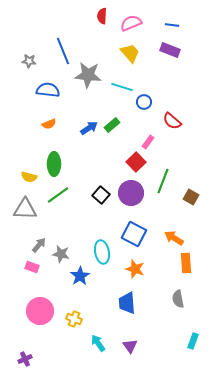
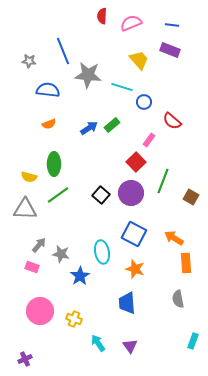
yellow trapezoid at (130, 53): moved 9 px right, 7 px down
pink rectangle at (148, 142): moved 1 px right, 2 px up
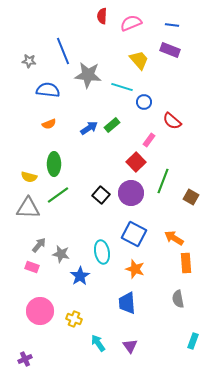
gray triangle at (25, 209): moved 3 px right, 1 px up
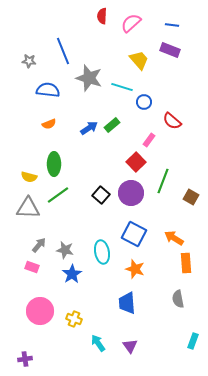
pink semicircle at (131, 23): rotated 20 degrees counterclockwise
gray star at (88, 75): moved 1 px right, 3 px down; rotated 12 degrees clockwise
gray star at (61, 254): moved 4 px right, 4 px up
blue star at (80, 276): moved 8 px left, 2 px up
purple cross at (25, 359): rotated 16 degrees clockwise
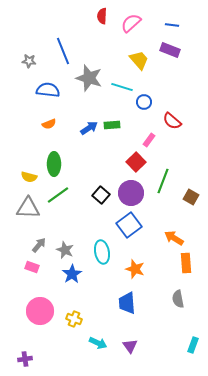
green rectangle at (112, 125): rotated 35 degrees clockwise
blue square at (134, 234): moved 5 px left, 9 px up; rotated 25 degrees clockwise
gray star at (65, 250): rotated 12 degrees clockwise
cyan rectangle at (193, 341): moved 4 px down
cyan arrow at (98, 343): rotated 150 degrees clockwise
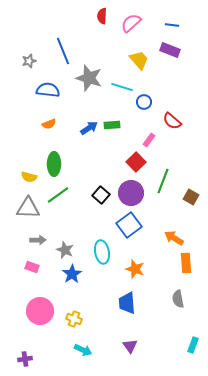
gray star at (29, 61): rotated 24 degrees counterclockwise
gray arrow at (39, 245): moved 1 px left, 5 px up; rotated 49 degrees clockwise
cyan arrow at (98, 343): moved 15 px left, 7 px down
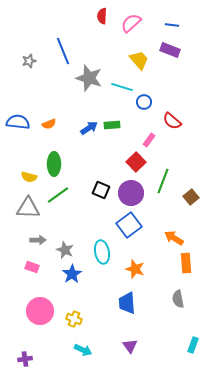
blue semicircle at (48, 90): moved 30 px left, 32 px down
black square at (101, 195): moved 5 px up; rotated 18 degrees counterclockwise
brown square at (191, 197): rotated 21 degrees clockwise
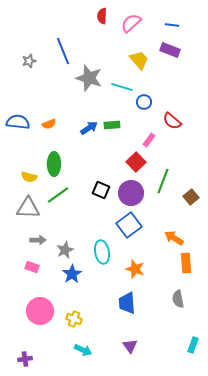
gray star at (65, 250): rotated 24 degrees clockwise
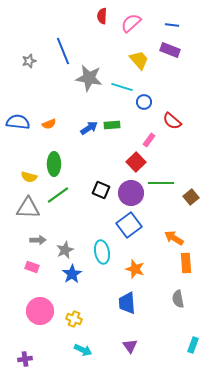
gray star at (89, 78): rotated 8 degrees counterclockwise
green line at (163, 181): moved 2 px left, 2 px down; rotated 70 degrees clockwise
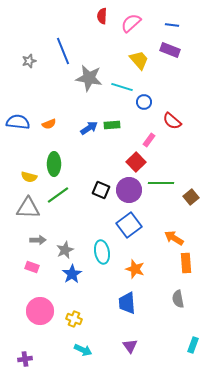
purple circle at (131, 193): moved 2 px left, 3 px up
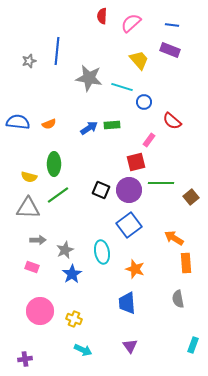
blue line at (63, 51): moved 6 px left; rotated 28 degrees clockwise
red square at (136, 162): rotated 30 degrees clockwise
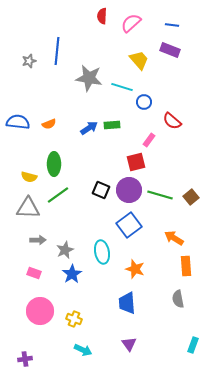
green line at (161, 183): moved 1 px left, 12 px down; rotated 15 degrees clockwise
orange rectangle at (186, 263): moved 3 px down
pink rectangle at (32, 267): moved 2 px right, 6 px down
purple triangle at (130, 346): moved 1 px left, 2 px up
